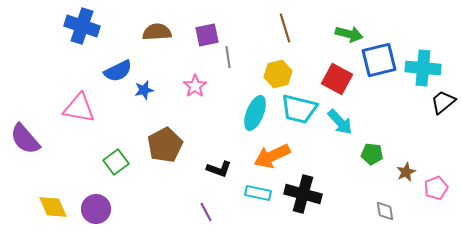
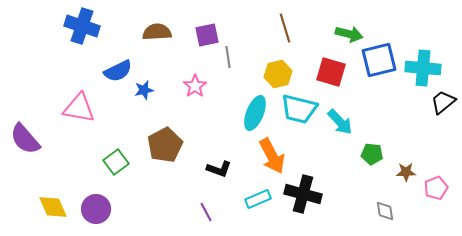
red square: moved 6 px left, 7 px up; rotated 12 degrees counterclockwise
orange arrow: rotated 93 degrees counterclockwise
brown star: rotated 24 degrees clockwise
cyan rectangle: moved 6 px down; rotated 35 degrees counterclockwise
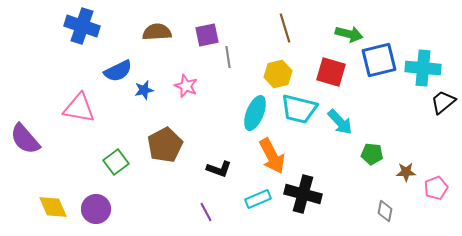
pink star: moved 9 px left; rotated 15 degrees counterclockwise
gray diamond: rotated 20 degrees clockwise
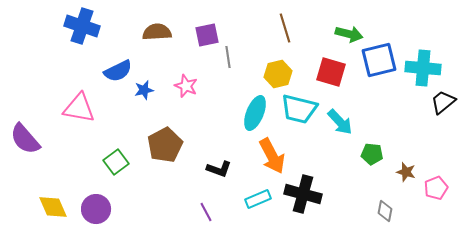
brown star: rotated 18 degrees clockwise
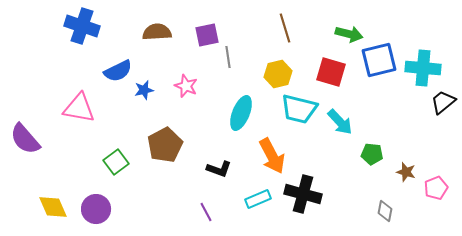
cyan ellipse: moved 14 px left
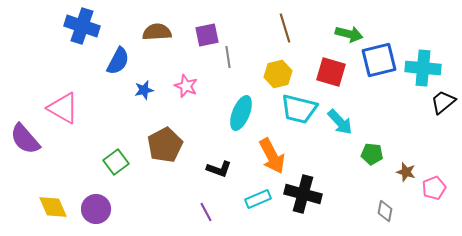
blue semicircle: moved 10 px up; rotated 36 degrees counterclockwise
pink triangle: moved 16 px left; rotated 20 degrees clockwise
pink pentagon: moved 2 px left
